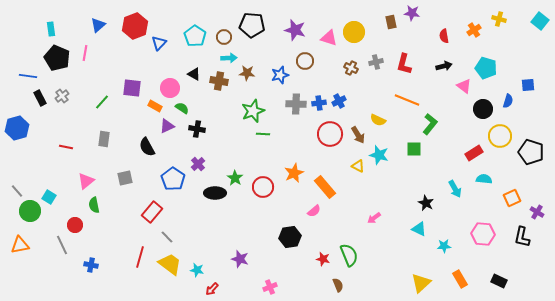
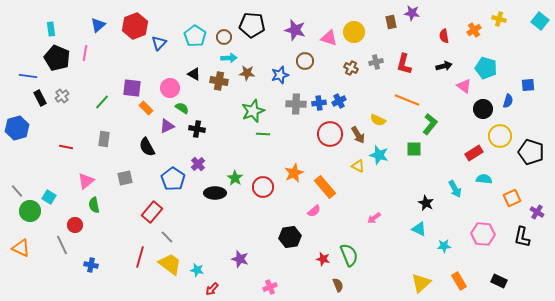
orange rectangle at (155, 106): moved 9 px left, 2 px down; rotated 16 degrees clockwise
orange triangle at (20, 245): moved 1 px right, 3 px down; rotated 36 degrees clockwise
orange rectangle at (460, 279): moved 1 px left, 2 px down
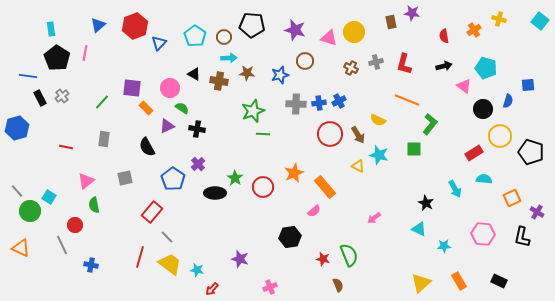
black pentagon at (57, 58): rotated 10 degrees clockwise
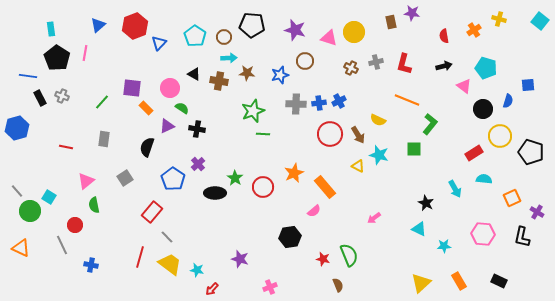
gray cross at (62, 96): rotated 32 degrees counterclockwise
black semicircle at (147, 147): rotated 48 degrees clockwise
gray square at (125, 178): rotated 21 degrees counterclockwise
